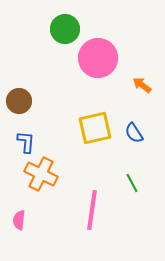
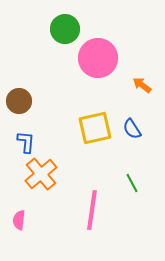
blue semicircle: moved 2 px left, 4 px up
orange cross: rotated 24 degrees clockwise
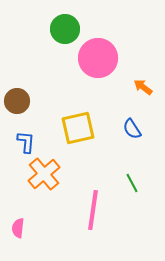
orange arrow: moved 1 px right, 2 px down
brown circle: moved 2 px left
yellow square: moved 17 px left
orange cross: moved 3 px right
pink line: moved 1 px right
pink semicircle: moved 1 px left, 8 px down
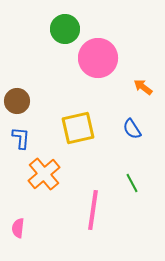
blue L-shape: moved 5 px left, 4 px up
